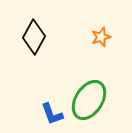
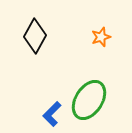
black diamond: moved 1 px right, 1 px up
blue L-shape: rotated 65 degrees clockwise
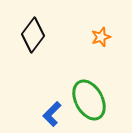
black diamond: moved 2 px left, 1 px up; rotated 8 degrees clockwise
green ellipse: rotated 60 degrees counterclockwise
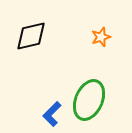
black diamond: moved 2 px left, 1 px down; rotated 40 degrees clockwise
green ellipse: rotated 51 degrees clockwise
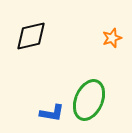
orange star: moved 11 px right, 1 px down
blue L-shape: moved 1 px up; rotated 125 degrees counterclockwise
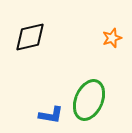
black diamond: moved 1 px left, 1 px down
blue L-shape: moved 1 px left, 2 px down
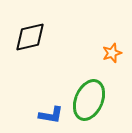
orange star: moved 15 px down
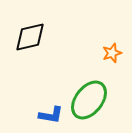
green ellipse: rotated 15 degrees clockwise
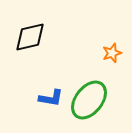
blue L-shape: moved 17 px up
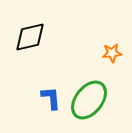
orange star: rotated 12 degrees clockwise
blue L-shape: rotated 105 degrees counterclockwise
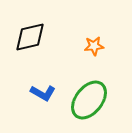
orange star: moved 18 px left, 7 px up
blue L-shape: moved 8 px left, 5 px up; rotated 125 degrees clockwise
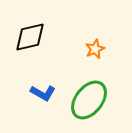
orange star: moved 1 px right, 3 px down; rotated 18 degrees counterclockwise
